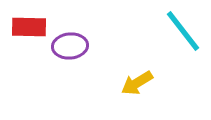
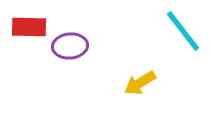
yellow arrow: moved 3 px right
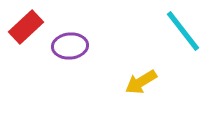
red rectangle: moved 3 px left; rotated 44 degrees counterclockwise
yellow arrow: moved 1 px right, 1 px up
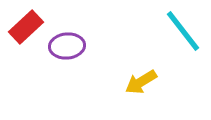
purple ellipse: moved 3 px left
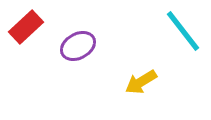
purple ellipse: moved 11 px right; rotated 24 degrees counterclockwise
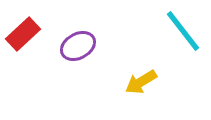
red rectangle: moved 3 px left, 7 px down
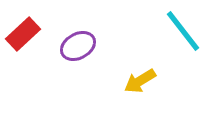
yellow arrow: moved 1 px left, 1 px up
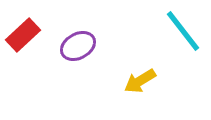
red rectangle: moved 1 px down
